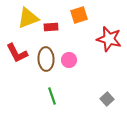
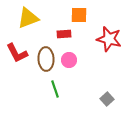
orange square: rotated 18 degrees clockwise
red rectangle: moved 13 px right, 7 px down
green line: moved 3 px right, 7 px up
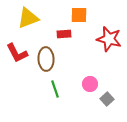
pink circle: moved 21 px right, 24 px down
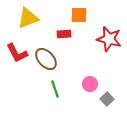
brown ellipse: rotated 40 degrees counterclockwise
